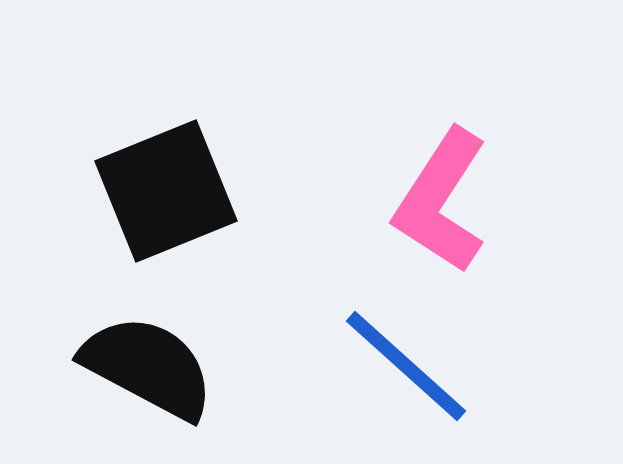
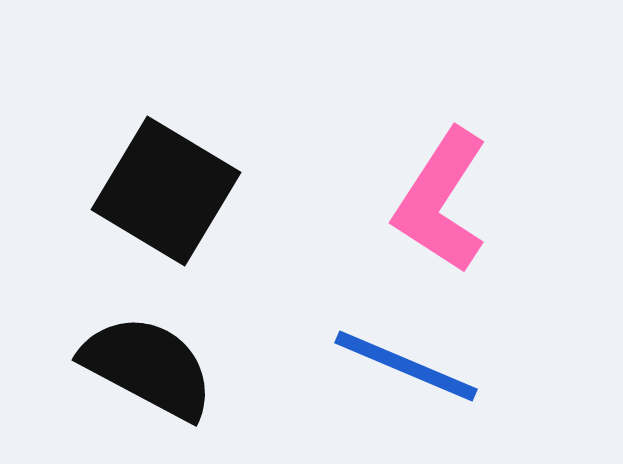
black square: rotated 37 degrees counterclockwise
blue line: rotated 19 degrees counterclockwise
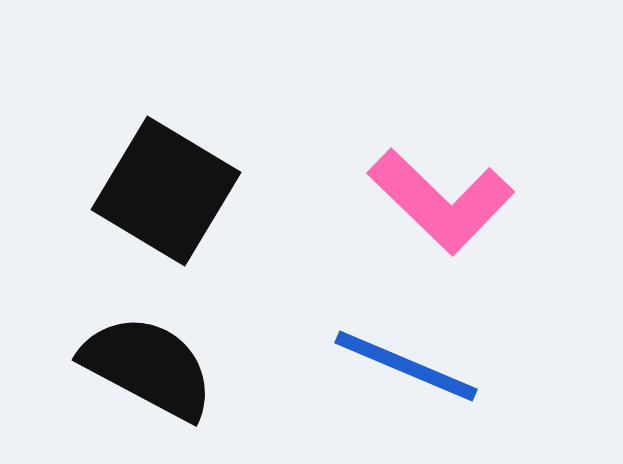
pink L-shape: rotated 79 degrees counterclockwise
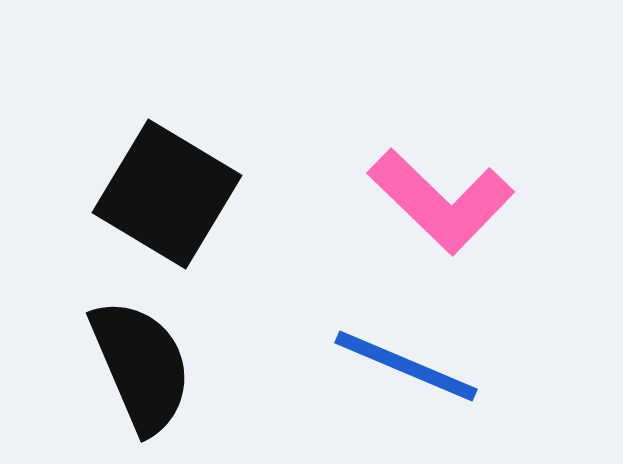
black square: moved 1 px right, 3 px down
black semicircle: moved 7 px left, 1 px up; rotated 39 degrees clockwise
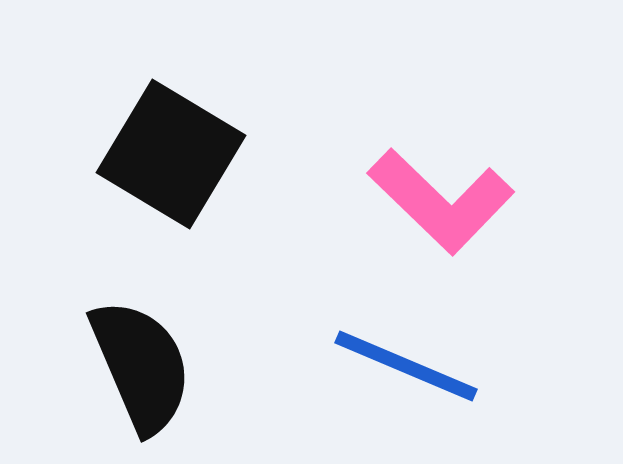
black square: moved 4 px right, 40 px up
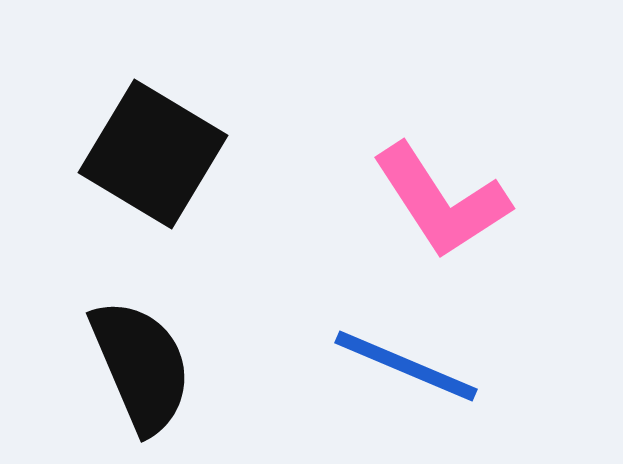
black square: moved 18 px left
pink L-shape: rotated 13 degrees clockwise
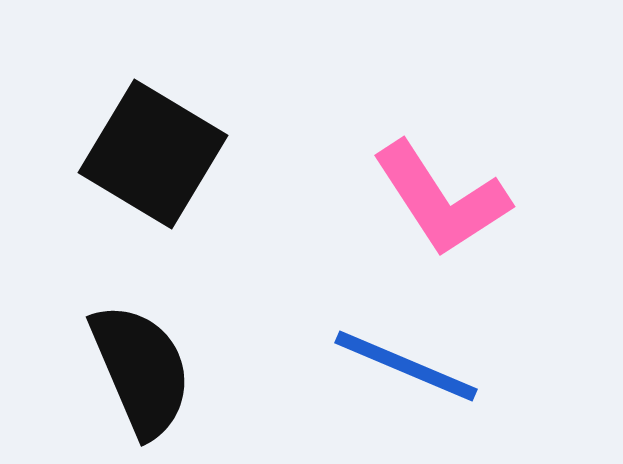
pink L-shape: moved 2 px up
black semicircle: moved 4 px down
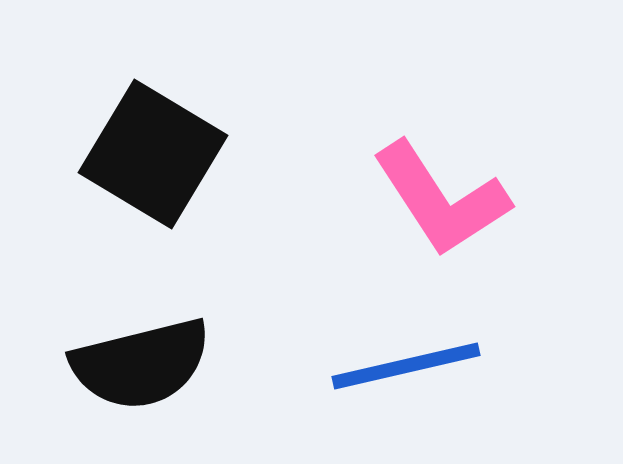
blue line: rotated 36 degrees counterclockwise
black semicircle: moved 6 px up; rotated 99 degrees clockwise
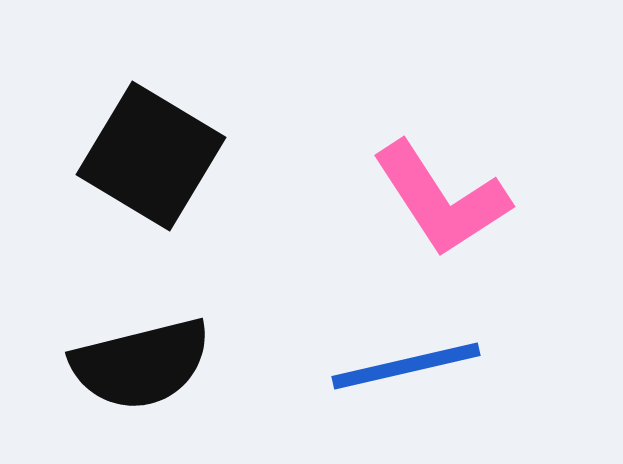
black square: moved 2 px left, 2 px down
